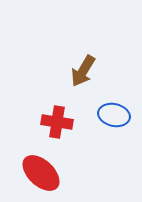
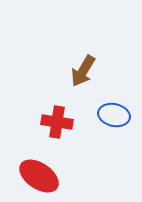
red ellipse: moved 2 px left, 3 px down; rotated 9 degrees counterclockwise
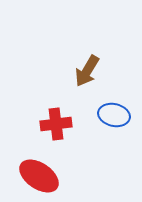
brown arrow: moved 4 px right
red cross: moved 1 px left, 2 px down; rotated 16 degrees counterclockwise
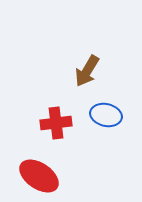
blue ellipse: moved 8 px left
red cross: moved 1 px up
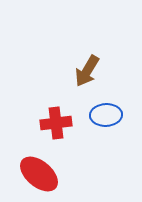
blue ellipse: rotated 16 degrees counterclockwise
red ellipse: moved 2 px up; rotated 6 degrees clockwise
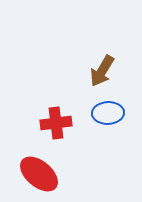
brown arrow: moved 15 px right
blue ellipse: moved 2 px right, 2 px up
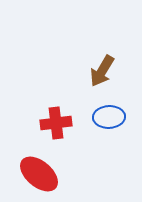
blue ellipse: moved 1 px right, 4 px down
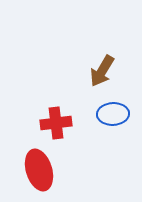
blue ellipse: moved 4 px right, 3 px up
red ellipse: moved 4 px up; rotated 33 degrees clockwise
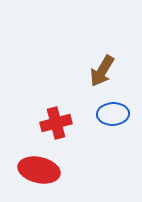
red cross: rotated 8 degrees counterclockwise
red ellipse: rotated 60 degrees counterclockwise
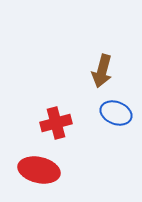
brown arrow: rotated 16 degrees counterclockwise
blue ellipse: moved 3 px right, 1 px up; rotated 24 degrees clockwise
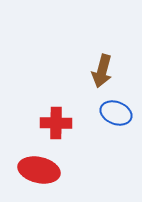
red cross: rotated 16 degrees clockwise
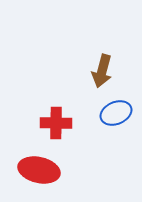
blue ellipse: rotated 44 degrees counterclockwise
